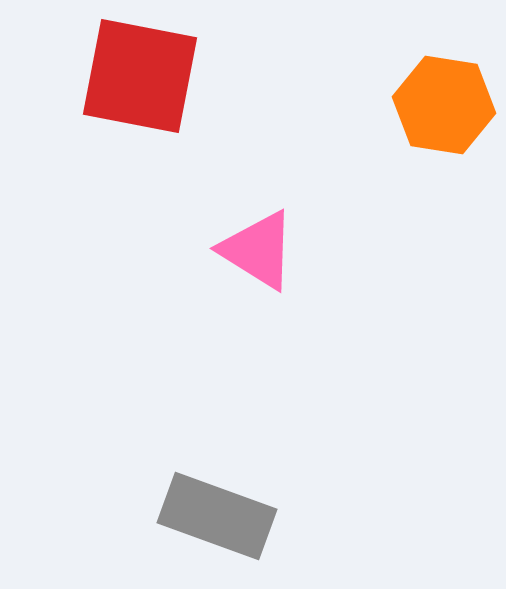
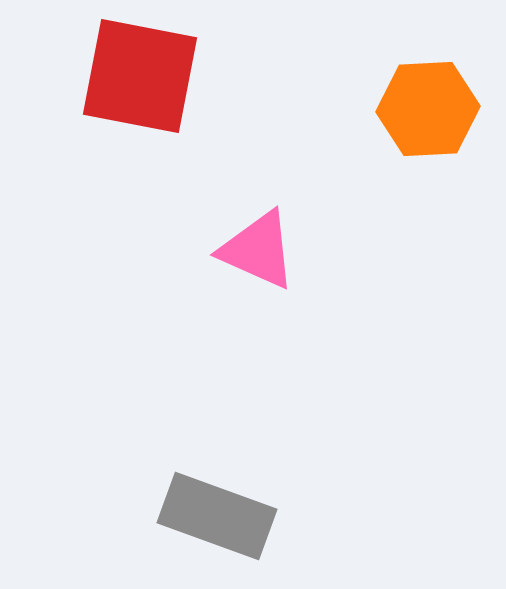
orange hexagon: moved 16 px left, 4 px down; rotated 12 degrees counterclockwise
pink triangle: rotated 8 degrees counterclockwise
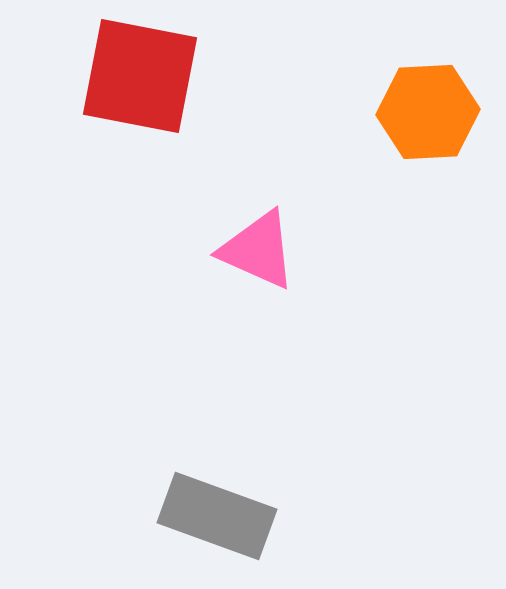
orange hexagon: moved 3 px down
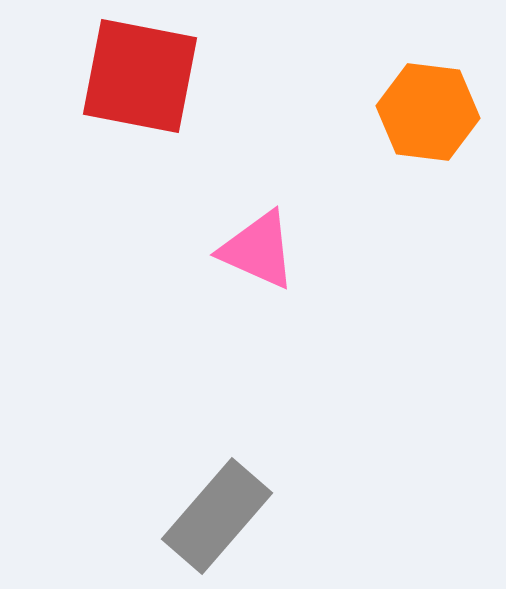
orange hexagon: rotated 10 degrees clockwise
gray rectangle: rotated 69 degrees counterclockwise
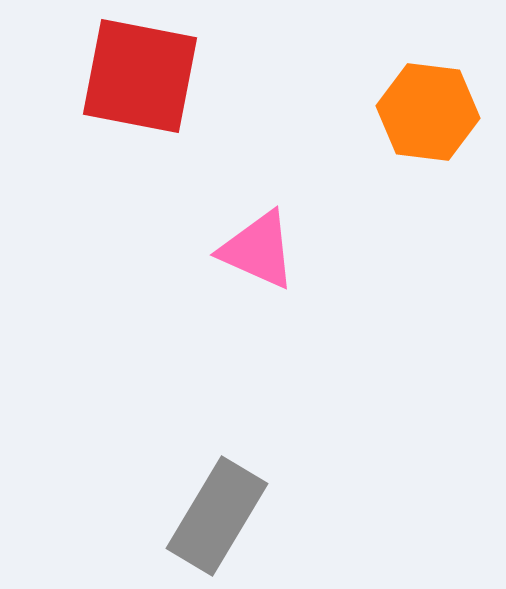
gray rectangle: rotated 10 degrees counterclockwise
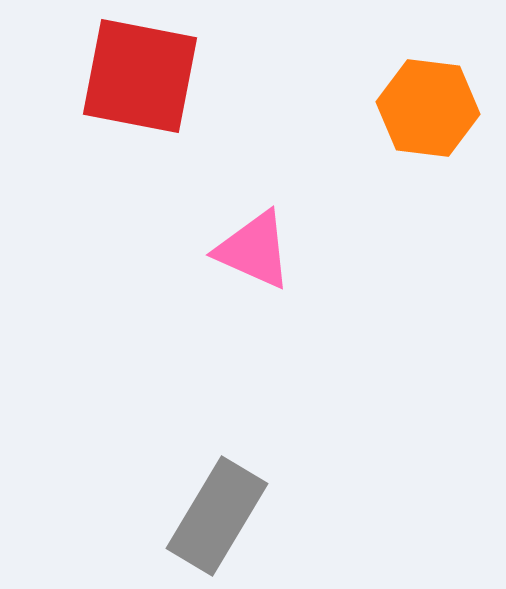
orange hexagon: moved 4 px up
pink triangle: moved 4 px left
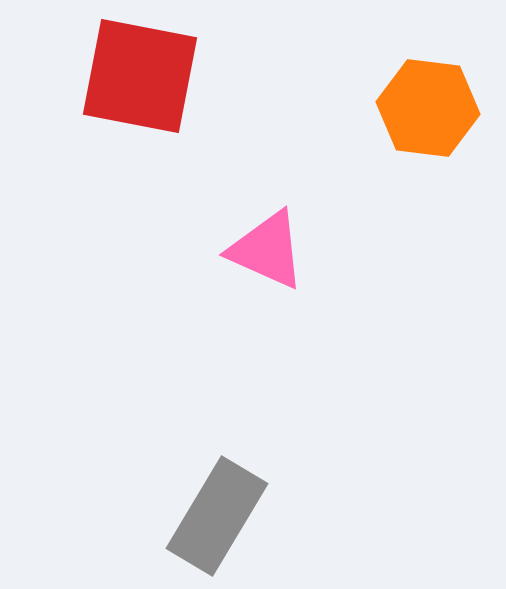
pink triangle: moved 13 px right
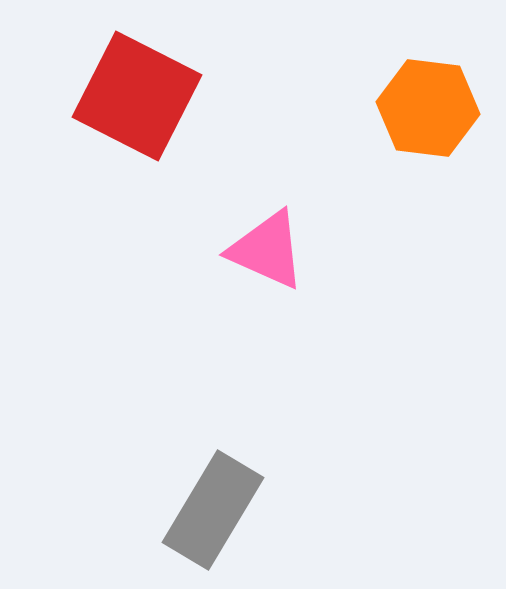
red square: moved 3 px left, 20 px down; rotated 16 degrees clockwise
gray rectangle: moved 4 px left, 6 px up
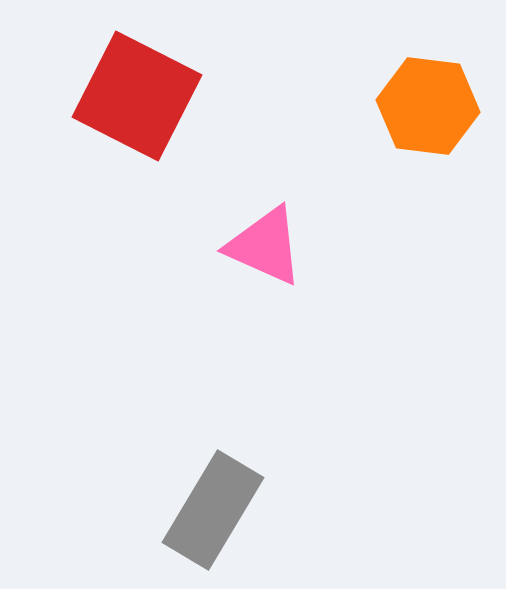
orange hexagon: moved 2 px up
pink triangle: moved 2 px left, 4 px up
